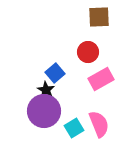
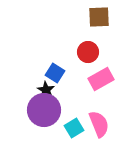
blue square: rotated 18 degrees counterclockwise
purple circle: moved 1 px up
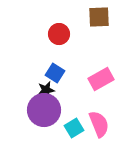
red circle: moved 29 px left, 18 px up
black star: rotated 30 degrees clockwise
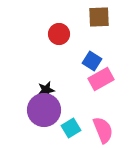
blue square: moved 37 px right, 12 px up
pink semicircle: moved 4 px right, 6 px down
cyan square: moved 3 px left
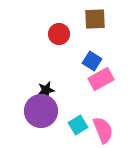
brown square: moved 4 px left, 2 px down
purple circle: moved 3 px left, 1 px down
cyan square: moved 7 px right, 3 px up
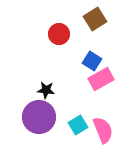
brown square: rotated 30 degrees counterclockwise
black star: rotated 18 degrees clockwise
purple circle: moved 2 px left, 6 px down
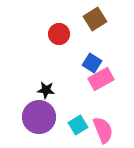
blue square: moved 2 px down
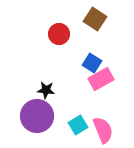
brown square: rotated 25 degrees counterclockwise
purple circle: moved 2 px left, 1 px up
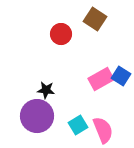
red circle: moved 2 px right
blue square: moved 29 px right, 13 px down
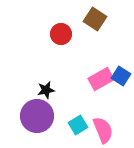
black star: rotated 18 degrees counterclockwise
